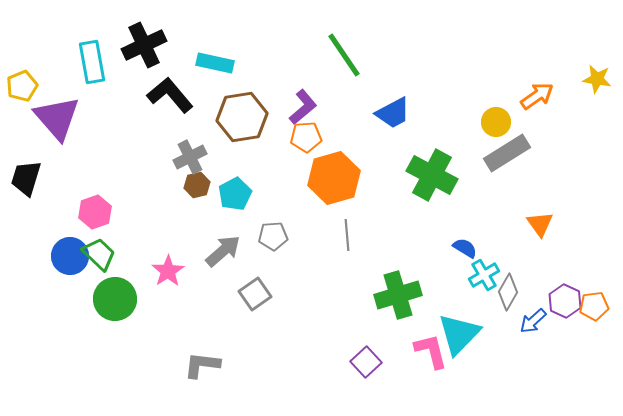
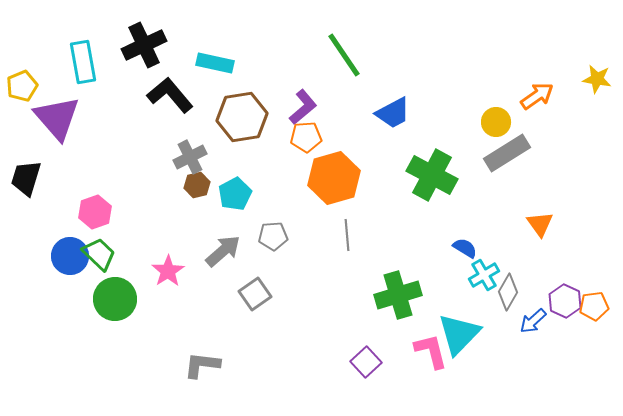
cyan rectangle at (92, 62): moved 9 px left
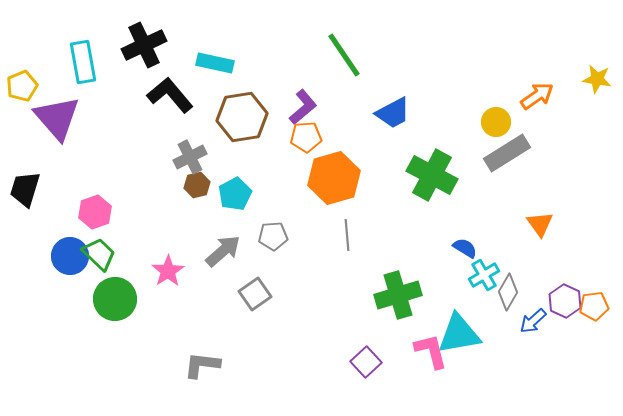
black trapezoid at (26, 178): moved 1 px left, 11 px down
cyan triangle at (459, 334): rotated 36 degrees clockwise
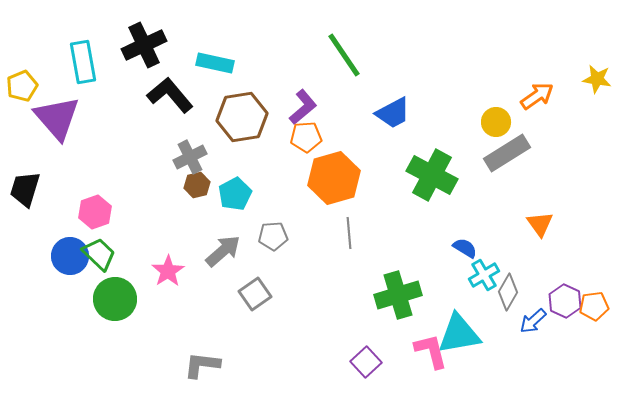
gray line at (347, 235): moved 2 px right, 2 px up
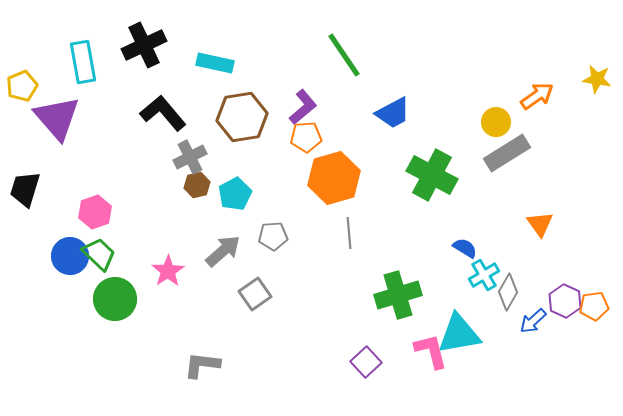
black L-shape at (170, 95): moved 7 px left, 18 px down
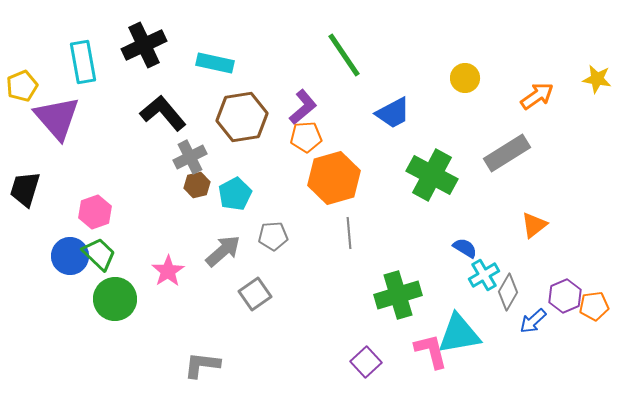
yellow circle at (496, 122): moved 31 px left, 44 px up
orange triangle at (540, 224): moved 6 px left, 1 px down; rotated 28 degrees clockwise
purple hexagon at (565, 301): moved 5 px up; rotated 12 degrees clockwise
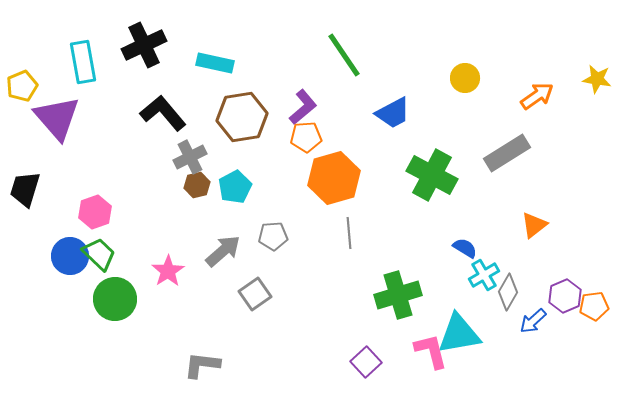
cyan pentagon at (235, 194): moved 7 px up
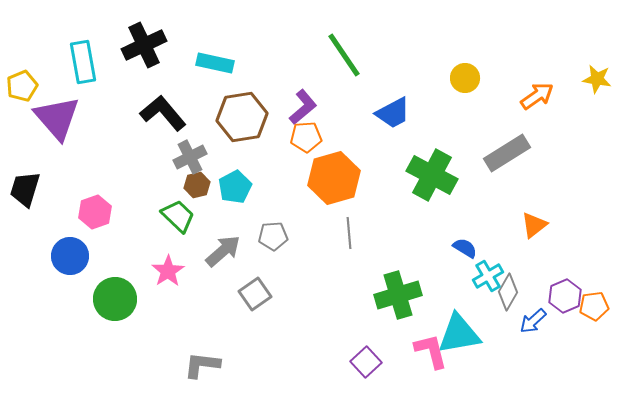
green trapezoid at (99, 254): moved 79 px right, 38 px up
cyan cross at (484, 275): moved 4 px right, 1 px down
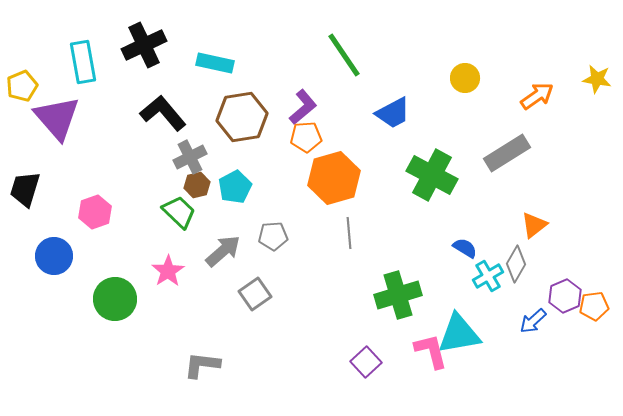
green trapezoid at (178, 216): moved 1 px right, 4 px up
blue circle at (70, 256): moved 16 px left
gray diamond at (508, 292): moved 8 px right, 28 px up
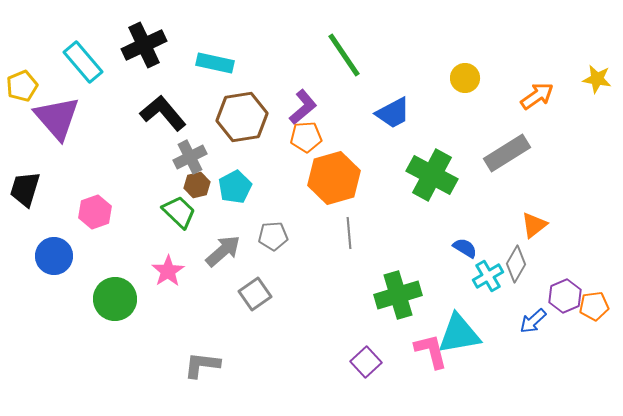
cyan rectangle at (83, 62): rotated 30 degrees counterclockwise
